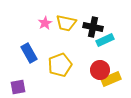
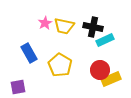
yellow trapezoid: moved 2 px left, 3 px down
yellow pentagon: rotated 20 degrees counterclockwise
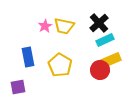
pink star: moved 3 px down
black cross: moved 6 px right, 4 px up; rotated 36 degrees clockwise
blue rectangle: moved 1 px left, 4 px down; rotated 18 degrees clockwise
yellow rectangle: moved 19 px up
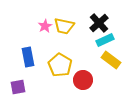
yellow rectangle: rotated 60 degrees clockwise
red circle: moved 17 px left, 10 px down
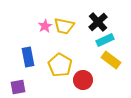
black cross: moved 1 px left, 1 px up
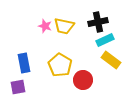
black cross: rotated 30 degrees clockwise
pink star: rotated 24 degrees counterclockwise
blue rectangle: moved 4 px left, 6 px down
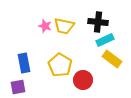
black cross: rotated 18 degrees clockwise
yellow rectangle: moved 1 px right, 1 px up
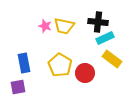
cyan rectangle: moved 2 px up
red circle: moved 2 px right, 7 px up
